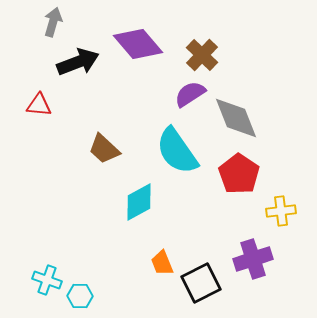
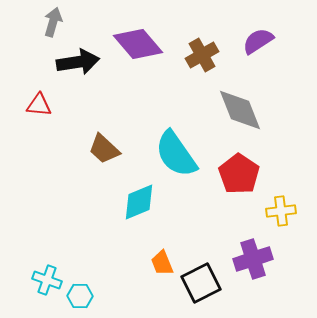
brown cross: rotated 16 degrees clockwise
black arrow: rotated 12 degrees clockwise
purple semicircle: moved 68 px right, 53 px up
gray diamond: moved 4 px right, 8 px up
cyan semicircle: moved 1 px left, 3 px down
cyan diamond: rotated 6 degrees clockwise
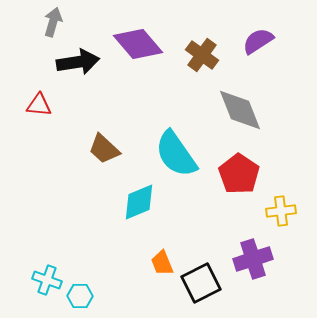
brown cross: rotated 24 degrees counterclockwise
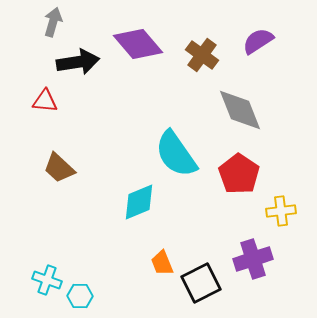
red triangle: moved 6 px right, 4 px up
brown trapezoid: moved 45 px left, 19 px down
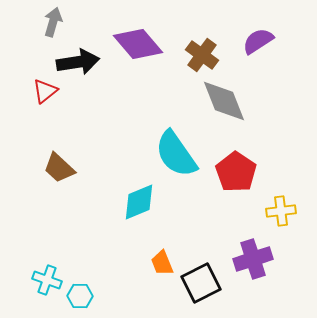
red triangle: moved 10 px up; rotated 44 degrees counterclockwise
gray diamond: moved 16 px left, 9 px up
red pentagon: moved 3 px left, 2 px up
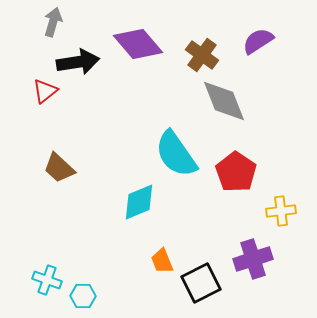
orange trapezoid: moved 2 px up
cyan hexagon: moved 3 px right
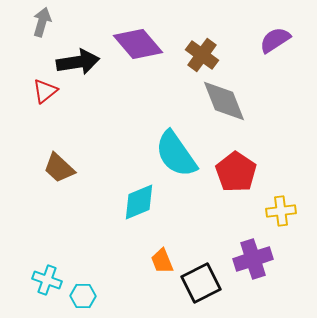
gray arrow: moved 11 px left
purple semicircle: moved 17 px right, 1 px up
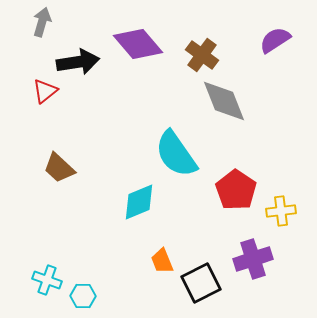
red pentagon: moved 18 px down
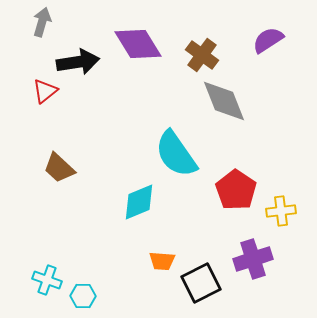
purple semicircle: moved 7 px left
purple diamond: rotated 9 degrees clockwise
orange trapezoid: rotated 64 degrees counterclockwise
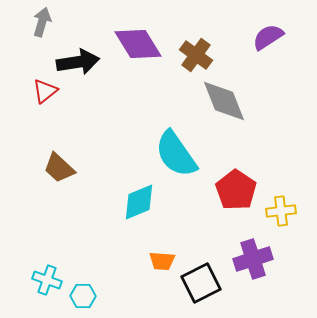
purple semicircle: moved 3 px up
brown cross: moved 6 px left
